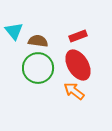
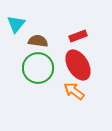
cyan triangle: moved 2 px right, 7 px up; rotated 18 degrees clockwise
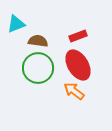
cyan triangle: rotated 30 degrees clockwise
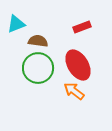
red rectangle: moved 4 px right, 9 px up
